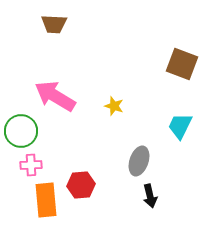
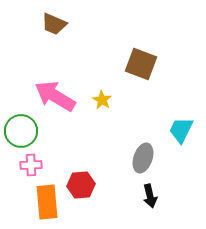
brown trapezoid: rotated 20 degrees clockwise
brown square: moved 41 px left
yellow star: moved 12 px left, 6 px up; rotated 12 degrees clockwise
cyan trapezoid: moved 1 px right, 4 px down
gray ellipse: moved 4 px right, 3 px up
orange rectangle: moved 1 px right, 2 px down
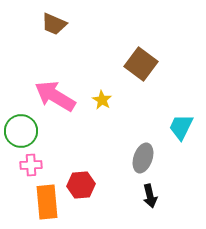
brown square: rotated 16 degrees clockwise
cyan trapezoid: moved 3 px up
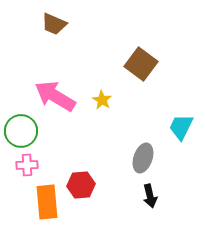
pink cross: moved 4 px left
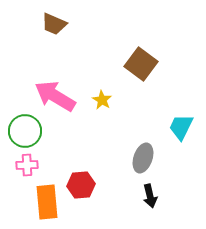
green circle: moved 4 px right
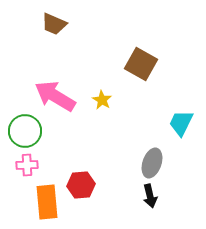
brown square: rotated 8 degrees counterclockwise
cyan trapezoid: moved 4 px up
gray ellipse: moved 9 px right, 5 px down
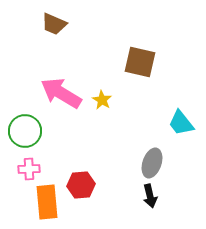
brown square: moved 1 px left, 2 px up; rotated 16 degrees counterclockwise
pink arrow: moved 6 px right, 3 px up
cyan trapezoid: rotated 64 degrees counterclockwise
pink cross: moved 2 px right, 4 px down
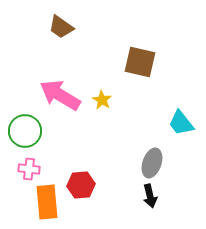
brown trapezoid: moved 7 px right, 3 px down; rotated 12 degrees clockwise
pink arrow: moved 1 px left, 2 px down
pink cross: rotated 10 degrees clockwise
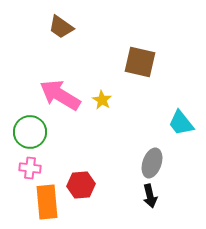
green circle: moved 5 px right, 1 px down
pink cross: moved 1 px right, 1 px up
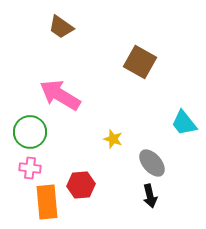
brown square: rotated 16 degrees clockwise
yellow star: moved 11 px right, 39 px down; rotated 12 degrees counterclockwise
cyan trapezoid: moved 3 px right
gray ellipse: rotated 60 degrees counterclockwise
